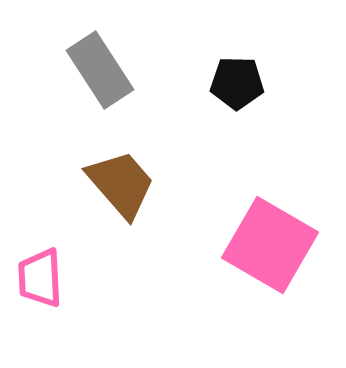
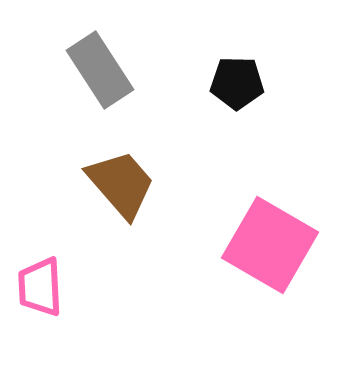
pink trapezoid: moved 9 px down
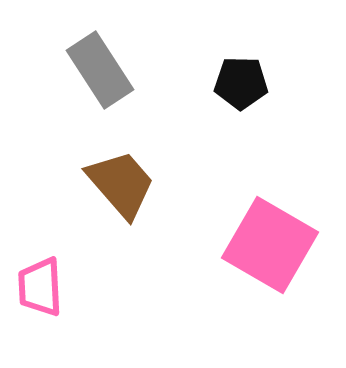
black pentagon: moved 4 px right
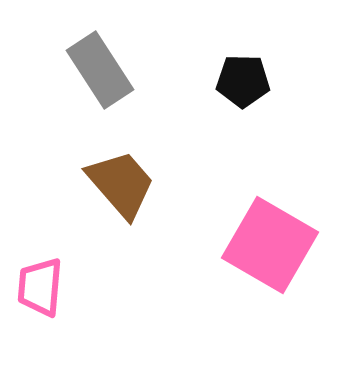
black pentagon: moved 2 px right, 2 px up
pink trapezoid: rotated 8 degrees clockwise
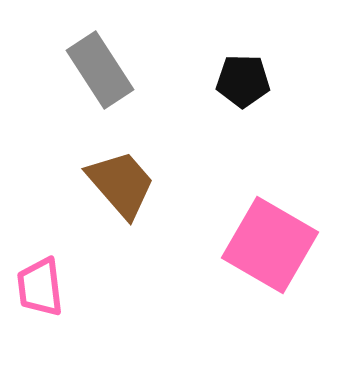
pink trapezoid: rotated 12 degrees counterclockwise
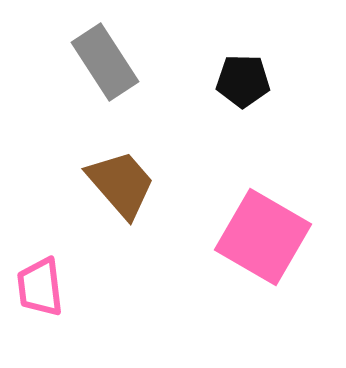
gray rectangle: moved 5 px right, 8 px up
pink square: moved 7 px left, 8 px up
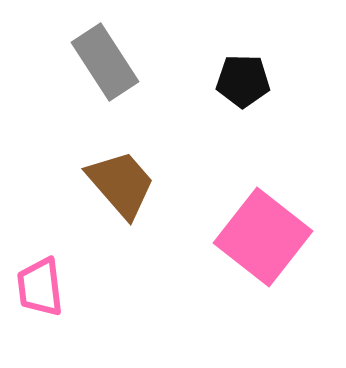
pink square: rotated 8 degrees clockwise
